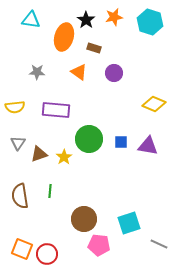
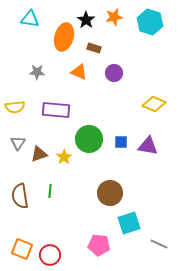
cyan triangle: moved 1 px left, 1 px up
orange triangle: rotated 12 degrees counterclockwise
brown circle: moved 26 px right, 26 px up
red circle: moved 3 px right, 1 px down
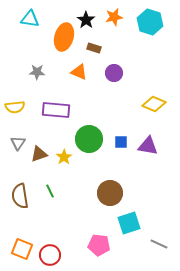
green line: rotated 32 degrees counterclockwise
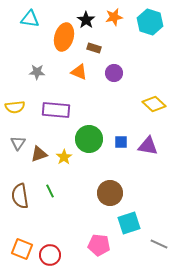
yellow diamond: rotated 20 degrees clockwise
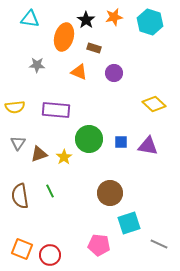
gray star: moved 7 px up
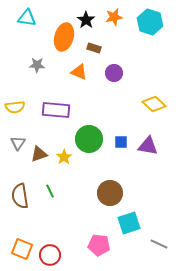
cyan triangle: moved 3 px left, 1 px up
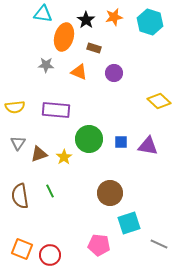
cyan triangle: moved 16 px right, 4 px up
gray star: moved 9 px right
yellow diamond: moved 5 px right, 3 px up
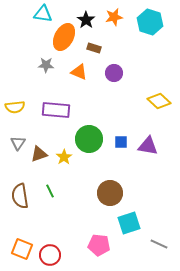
orange ellipse: rotated 12 degrees clockwise
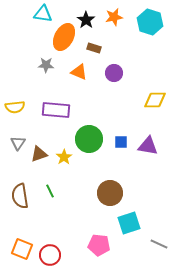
yellow diamond: moved 4 px left, 1 px up; rotated 45 degrees counterclockwise
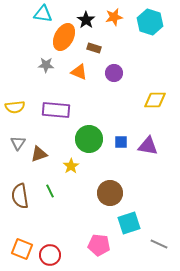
yellow star: moved 7 px right, 9 px down
